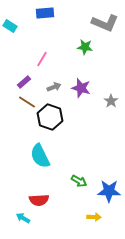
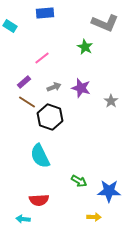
green star: rotated 21 degrees clockwise
pink line: moved 1 px up; rotated 21 degrees clockwise
cyan arrow: moved 1 px down; rotated 24 degrees counterclockwise
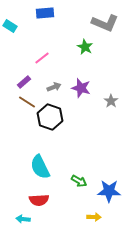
cyan semicircle: moved 11 px down
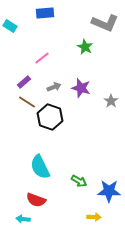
red semicircle: moved 3 px left; rotated 24 degrees clockwise
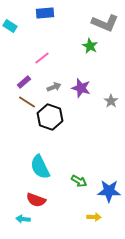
green star: moved 5 px right, 1 px up
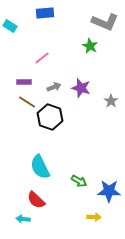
gray L-shape: moved 1 px up
purple rectangle: rotated 40 degrees clockwise
red semicircle: rotated 24 degrees clockwise
